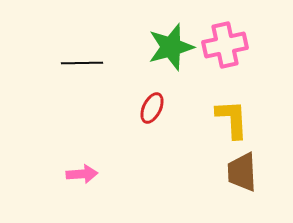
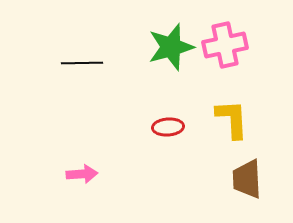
red ellipse: moved 16 px right, 19 px down; rotated 60 degrees clockwise
brown trapezoid: moved 5 px right, 7 px down
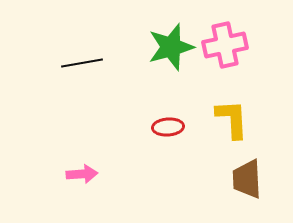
black line: rotated 9 degrees counterclockwise
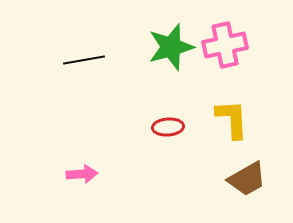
black line: moved 2 px right, 3 px up
brown trapezoid: rotated 117 degrees counterclockwise
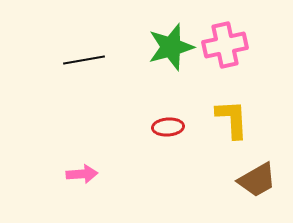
brown trapezoid: moved 10 px right, 1 px down
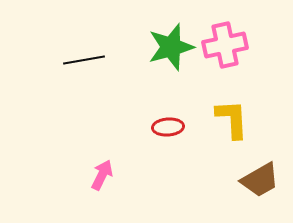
pink arrow: moved 20 px right, 1 px down; rotated 60 degrees counterclockwise
brown trapezoid: moved 3 px right
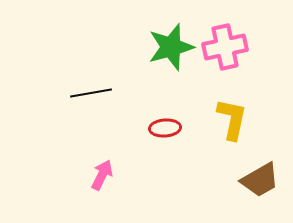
pink cross: moved 2 px down
black line: moved 7 px right, 33 px down
yellow L-shape: rotated 15 degrees clockwise
red ellipse: moved 3 px left, 1 px down
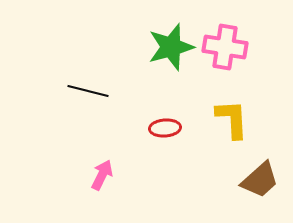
pink cross: rotated 21 degrees clockwise
black line: moved 3 px left, 2 px up; rotated 24 degrees clockwise
yellow L-shape: rotated 15 degrees counterclockwise
brown trapezoid: rotated 12 degrees counterclockwise
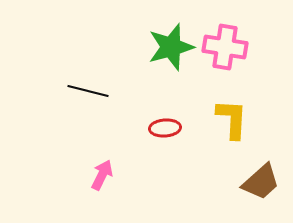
yellow L-shape: rotated 6 degrees clockwise
brown trapezoid: moved 1 px right, 2 px down
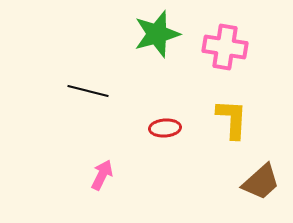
green star: moved 14 px left, 13 px up
